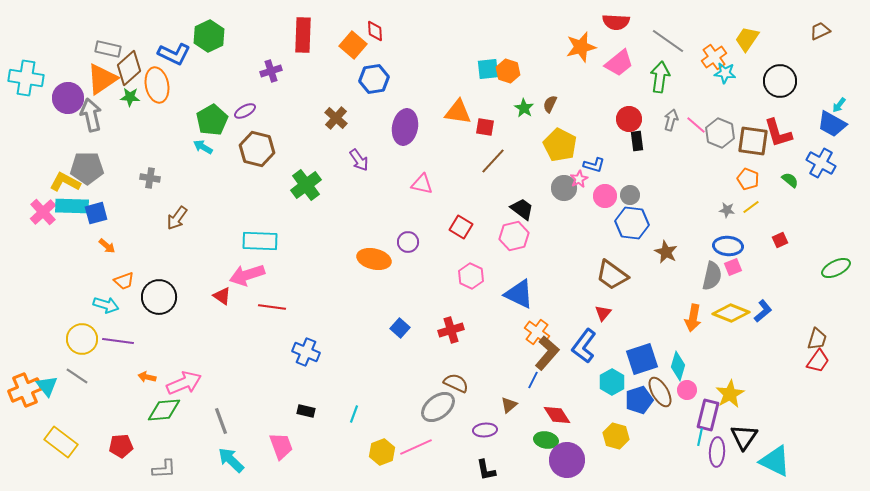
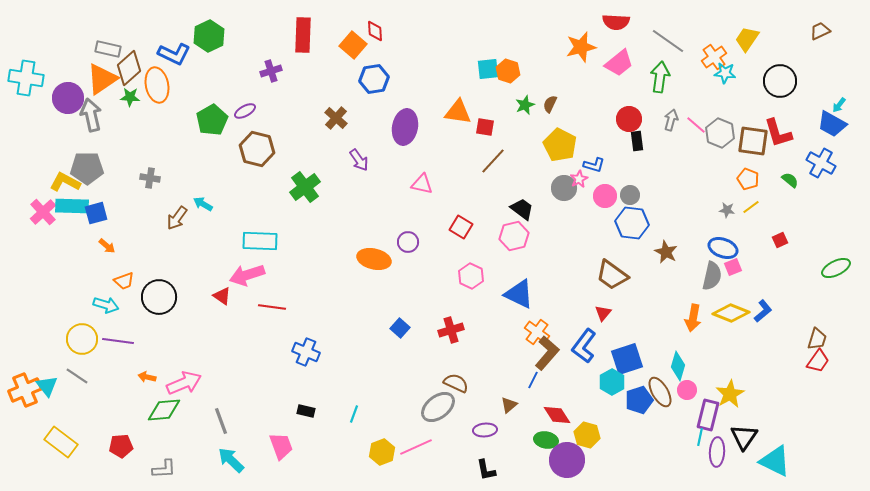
green star at (524, 108): moved 1 px right, 3 px up; rotated 18 degrees clockwise
cyan arrow at (203, 147): moved 57 px down
green cross at (306, 185): moved 1 px left, 2 px down
blue ellipse at (728, 246): moved 5 px left, 2 px down; rotated 16 degrees clockwise
blue square at (642, 359): moved 15 px left
yellow hexagon at (616, 436): moved 29 px left, 1 px up
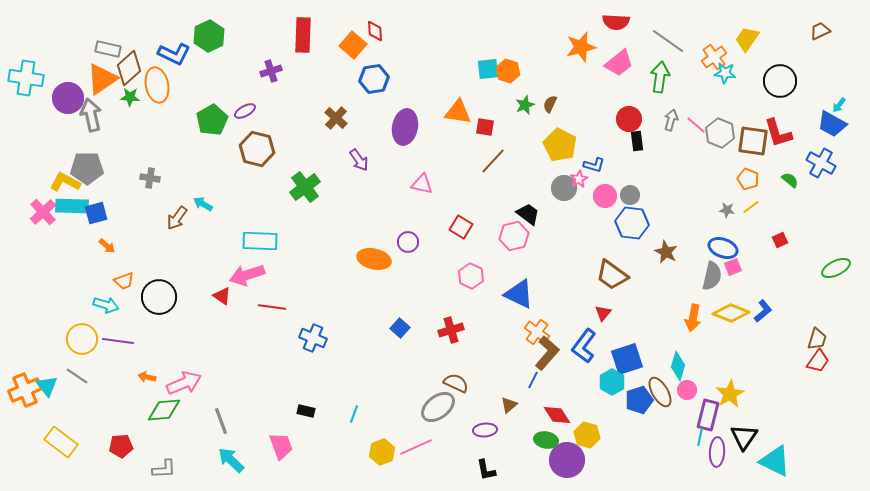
black trapezoid at (522, 209): moved 6 px right, 5 px down
blue cross at (306, 352): moved 7 px right, 14 px up
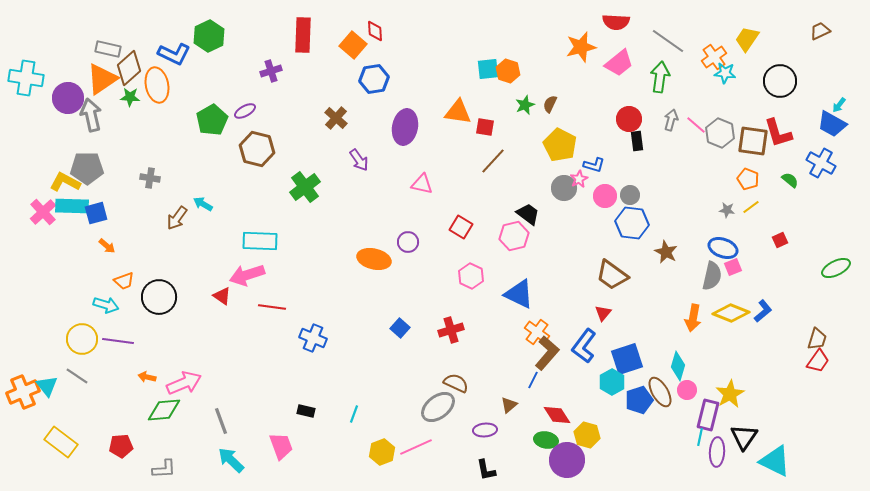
orange cross at (25, 390): moved 2 px left, 2 px down
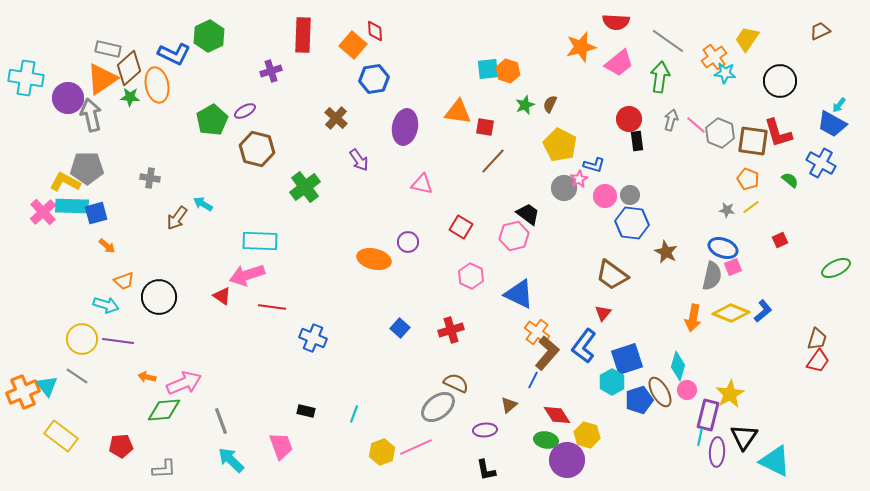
yellow rectangle at (61, 442): moved 6 px up
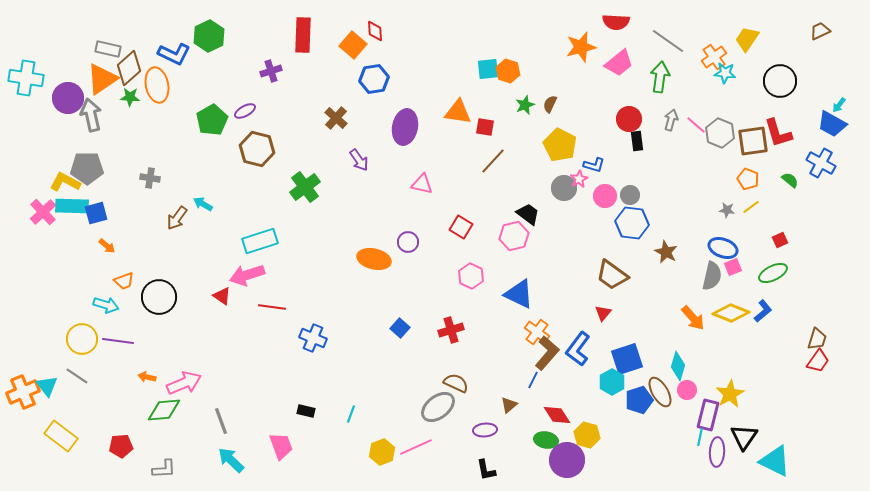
brown square at (753, 141): rotated 16 degrees counterclockwise
cyan rectangle at (260, 241): rotated 20 degrees counterclockwise
green ellipse at (836, 268): moved 63 px left, 5 px down
orange arrow at (693, 318): rotated 52 degrees counterclockwise
blue L-shape at (584, 346): moved 6 px left, 3 px down
cyan line at (354, 414): moved 3 px left
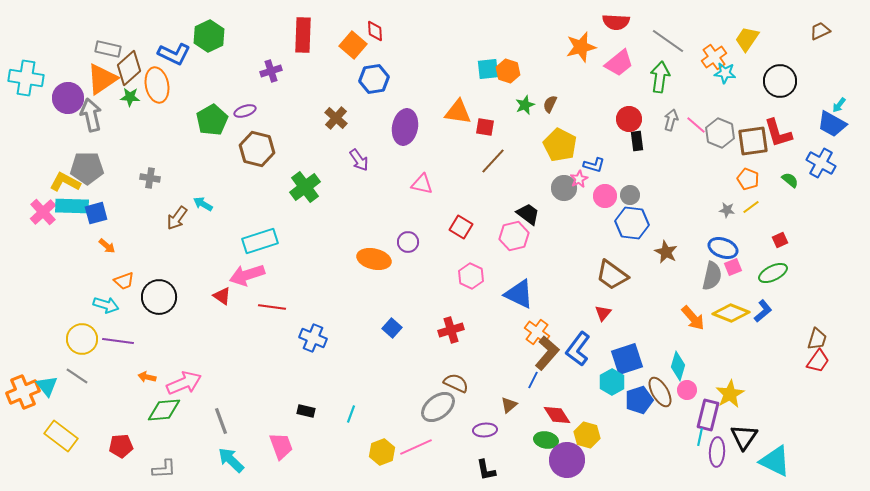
purple ellipse at (245, 111): rotated 10 degrees clockwise
blue square at (400, 328): moved 8 px left
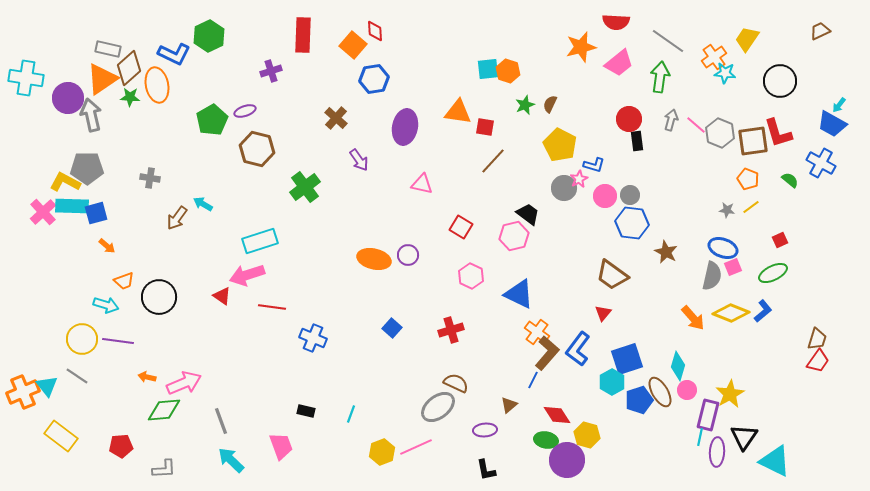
purple circle at (408, 242): moved 13 px down
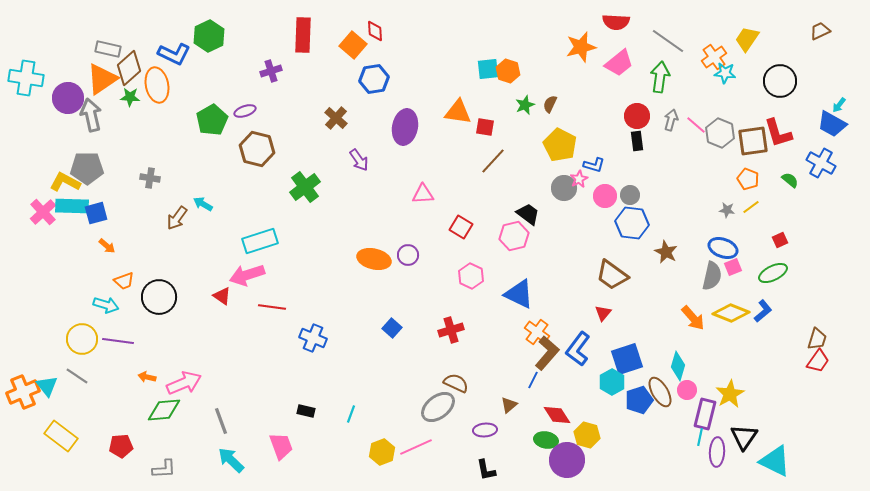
red circle at (629, 119): moved 8 px right, 3 px up
pink triangle at (422, 184): moved 1 px right, 10 px down; rotated 15 degrees counterclockwise
purple rectangle at (708, 415): moved 3 px left, 1 px up
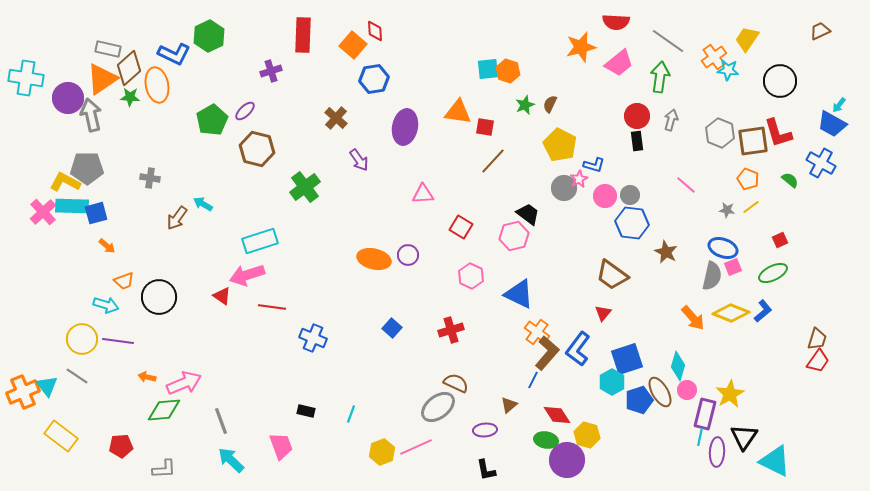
cyan star at (725, 73): moved 3 px right, 3 px up
purple ellipse at (245, 111): rotated 25 degrees counterclockwise
pink line at (696, 125): moved 10 px left, 60 px down
